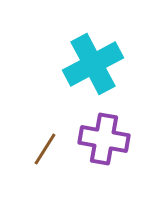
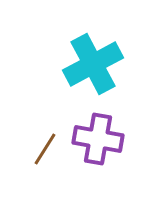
purple cross: moved 6 px left
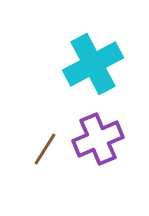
purple cross: rotated 33 degrees counterclockwise
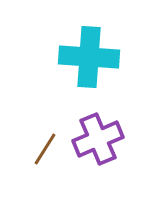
cyan cross: moved 4 px left, 7 px up; rotated 32 degrees clockwise
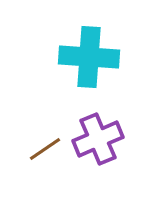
brown line: rotated 24 degrees clockwise
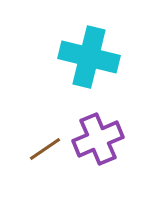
cyan cross: rotated 10 degrees clockwise
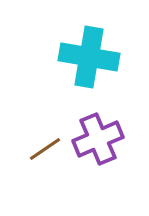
cyan cross: rotated 4 degrees counterclockwise
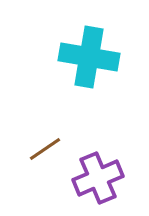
purple cross: moved 39 px down
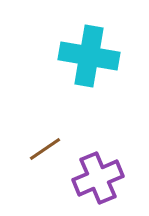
cyan cross: moved 1 px up
